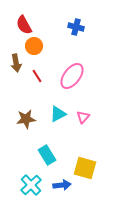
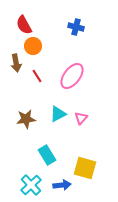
orange circle: moved 1 px left
pink triangle: moved 2 px left, 1 px down
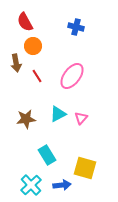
red semicircle: moved 1 px right, 3 px up
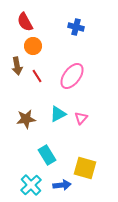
brown arrow: moved 1 px right, 3 px down
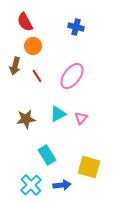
brown arrow: moved 2 px left; rotated 24 degrees clockwise
yellow square: moved 4 px right, 1 px up
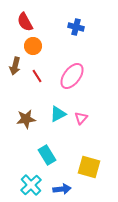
blue arrow: moved 4 px down
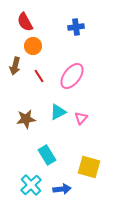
blue cross: rotated 21 degrees counterclockwise
red line: moved 2 px right
cyan triangle: moved 2 px up
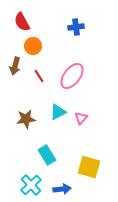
red semicircle: moved 3 px left
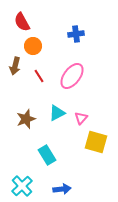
blue cross: moved 7 px down
cyan triangle: moved 1 px left, 1 px down
brown star: rotated 12 degrees counterclockwise
yellow square: moved 7 px right, 25 px up
cyan cross: moved 9 px left, 1 px down
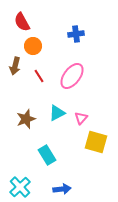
cyan cross: moved 2 px left, 1 px down
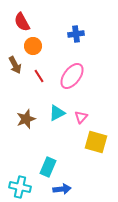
brown arrow: moved 1 px up; rotated 42 degrees counterclockwise
pink triangle: moved 1 px up
cyan rectangle: moved 1 px right, 12 px down; rotated 54 degrees clockwise
cyan cross: rotated 35 degrees counterclockwise
